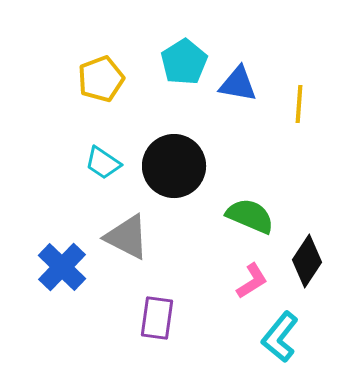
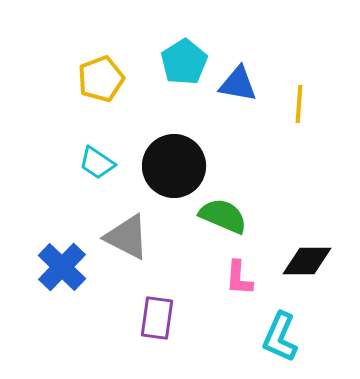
cyan trapezoid: moved 6 px left
green semicircle: moved 27 px left
black diamond: rotated 57 degrees clockwise
pink L-shape: moved 13 px left, 3 px up; rotated 126 degrees clockwise
cyan L-shape: rotated 15 degrees counterclockwise
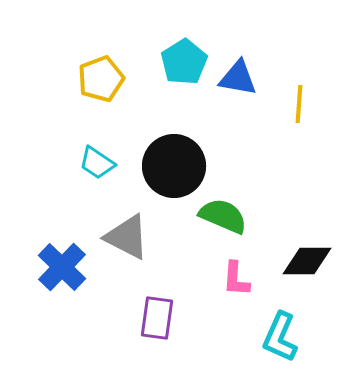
blue triangle: moved 6 px up
pink L-shape: moved 3 px left, 1 px down
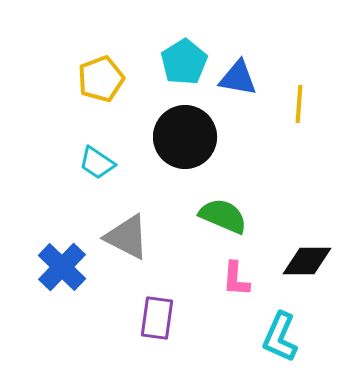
black circle: moved 11 px right, 29 px up
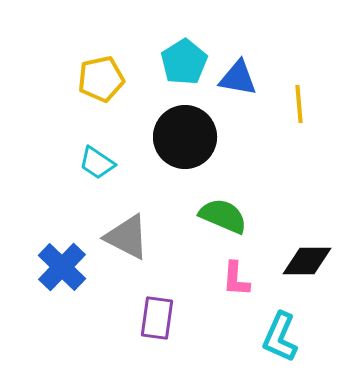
yellow pentagon: rotated 9 degrees clockwise
yellow line: rotated 9 degrees counterclockwise
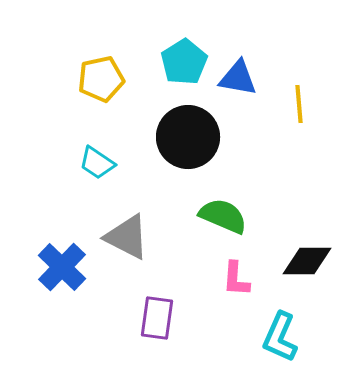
black circle: moved 3 px right
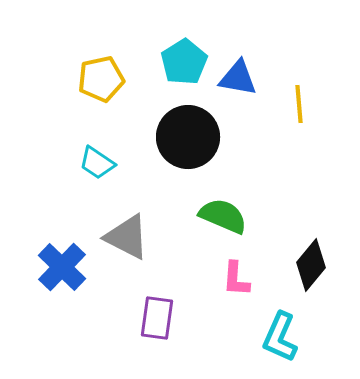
black diamond: moved 4 px right, 4 px down; rotated 51 degrees counterclockwise
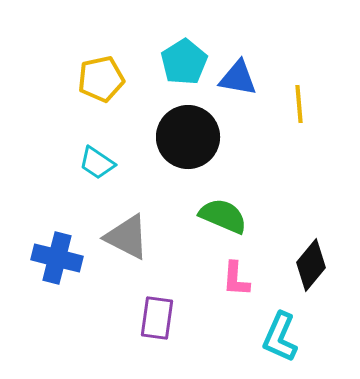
blue cross: moved 5 px left, 9 px up; rotated 30 degrees counterclockwise
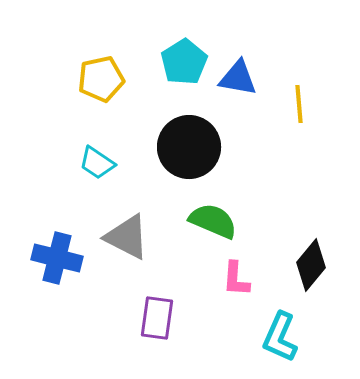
black circle: moved 1 px right, 10 px down
green semicircle: moved 10 px left, 5 px down
